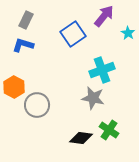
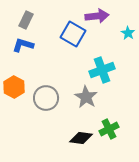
purple arrow: moved 7 px left; rotated 45 degrees clockwise
blue square: rotated 25 degrees counterclockwise
gray star: moved 7 px left, 1 px up; rotated 20 degrees clockwise
gray circle: moved 9 px right, 7 px up
green cross: moved 1 px up; rotated 30 degrees clockwise
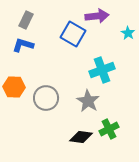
orange hexagon: rotated 25 degrees counterclockwise
gray star: moved 2 px right, 4 px down
black diamond: moved 1 px up
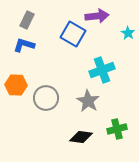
gray rectangle: moved 1 px right
blue L-shape: moved 1 px right
orange hexagon: moved 2 px right, 2 px up
green cross: moved 8 px right; rotated 12 degrees clockwise
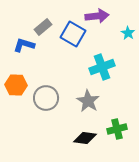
gray rectangle: moved 16 px right, 7 px down; rotated 24 degrees clockwise
cyan cross: moved 3 px up
black diamond: moved 4 px right, 1 px down
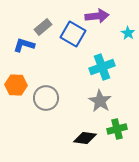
gray star: moved 12 px right
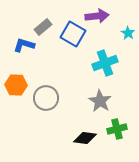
cyan cross: moved 3 px right, 4 px up
